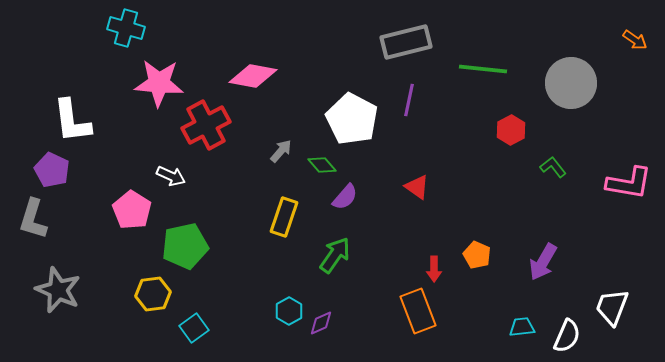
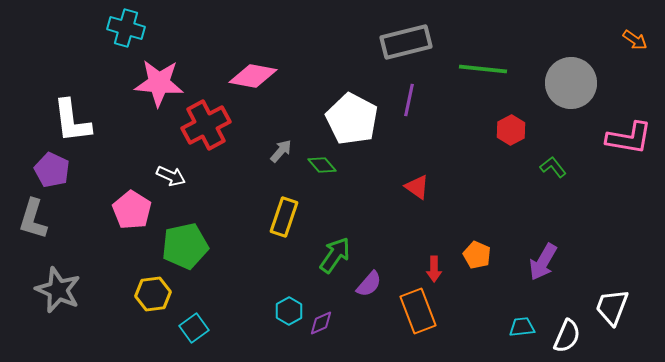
pink L-shape: moved 45 px up
purple semicircle: moved 24 px right, 87 px down
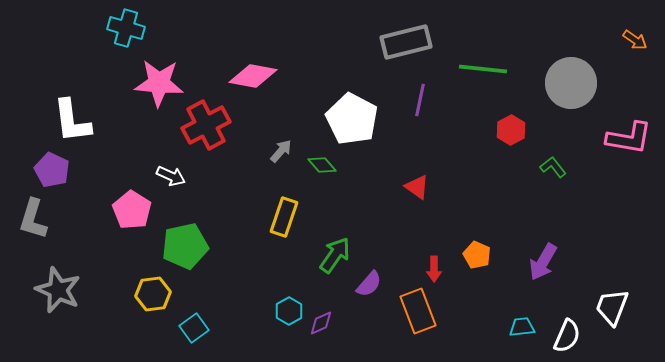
purple line: moved 11 px right
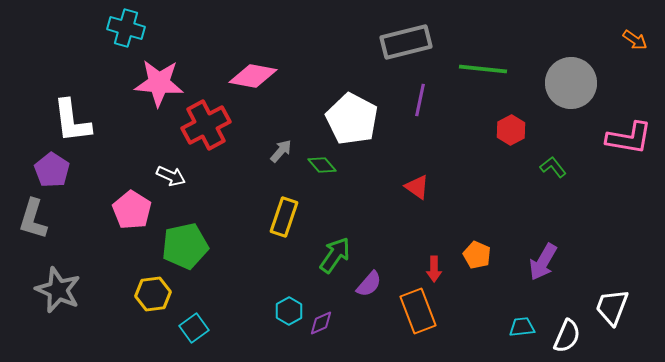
purple pentagon: rotated 8 degrees clockwise
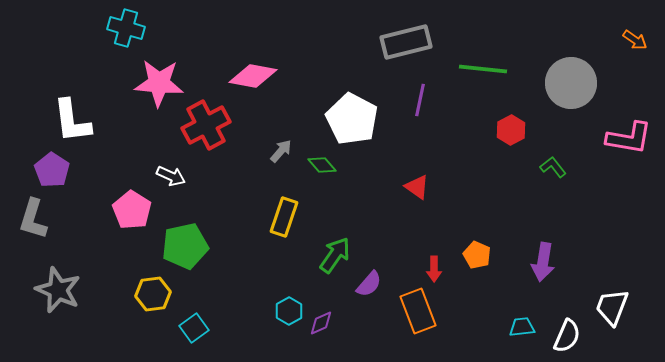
purple arrow: rotated 21 degrees counterclockwise
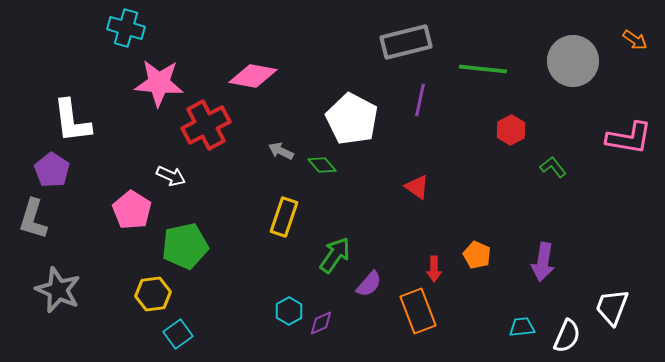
gray circle: moved 2 px right, 22 px up
gray arrow: rotated 105 degrees counterclockwise
cyan square: moved 16 px left, 6 px down
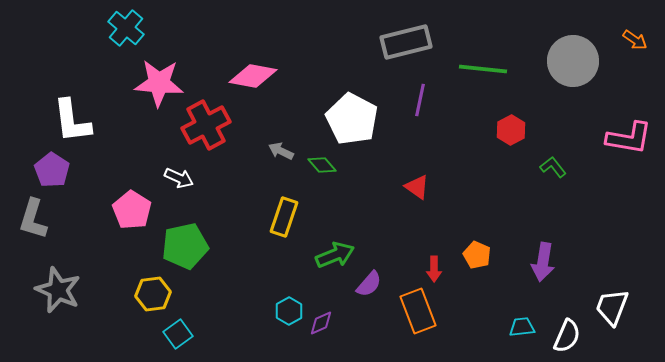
cyan cross: rotated 24 degrees clockwise
white arrow: moved 8 px right, 2 px down
green arrow: rotated 33 degrees clockwise
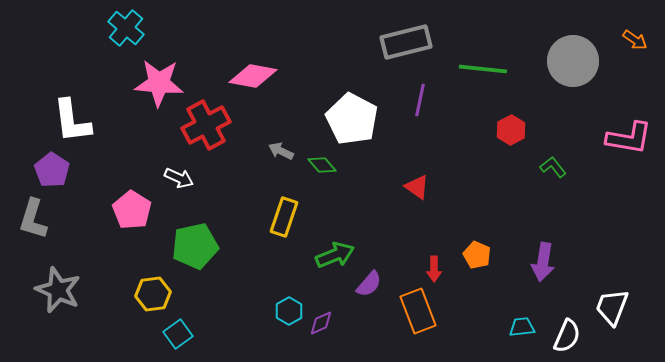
green pentagon: moved 10 px right
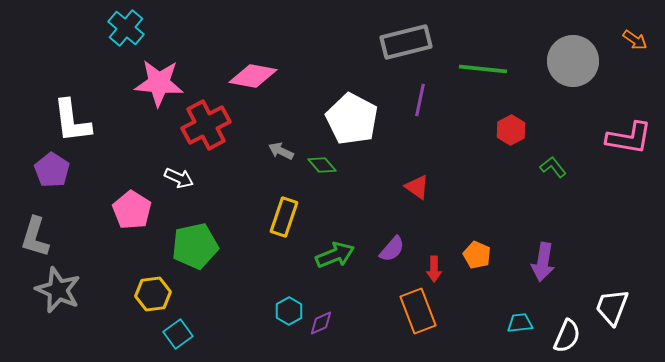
gray L-shape: moved 2 px right, 18 px down
purple semicircle: moved 23 px right, 35 px up
cyan trapezoid: moved 2 px left, 4 px up
